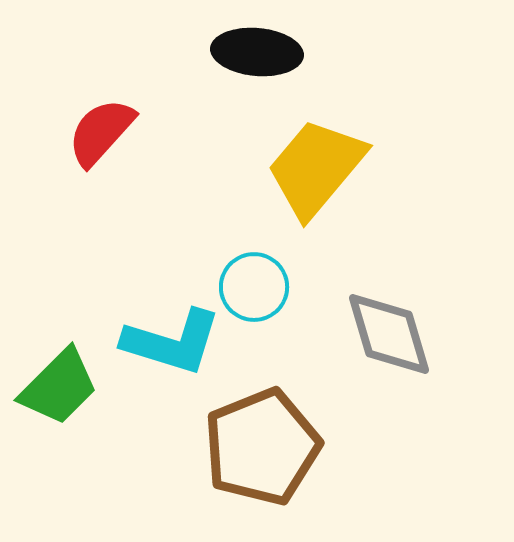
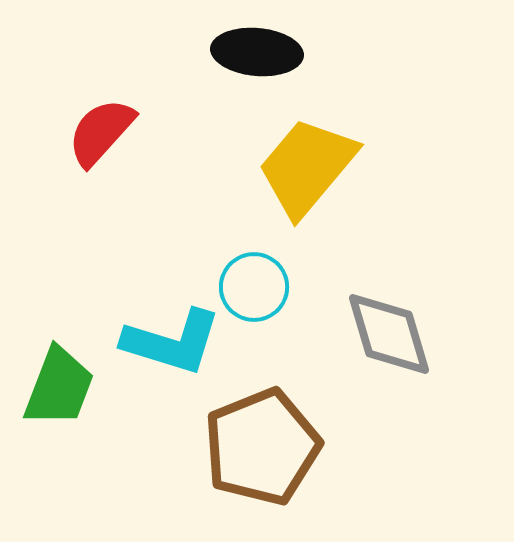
yellow trapezoid: moved 9 px left, 1 px up
green trapezoid: rotated 24 degrees counterclockwise
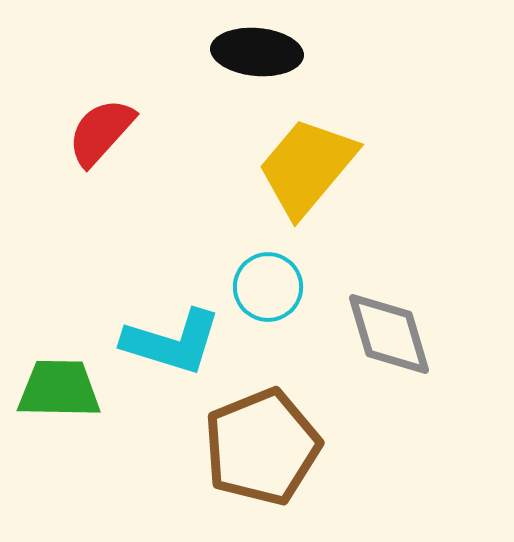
cyan circle: moved 14 px right
green trapezoid: moved 2 px down; rotated 110 degrees counterclockwise
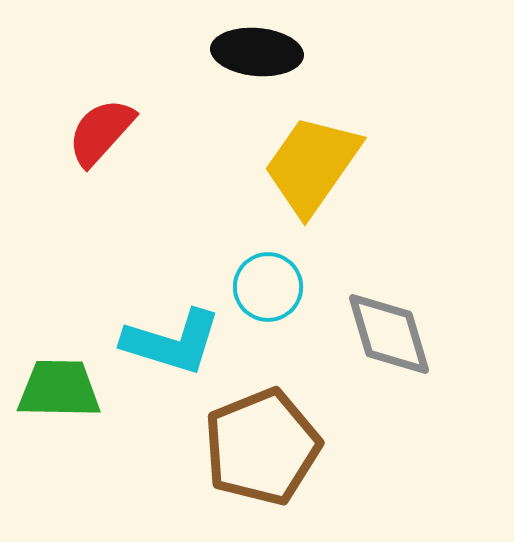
yellow trapezoid: moved 5 px right, 2 px up; rotated 5 degrees counterclockwise
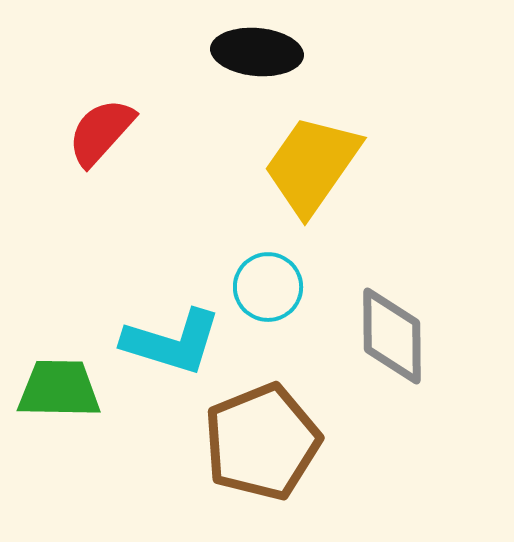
gray diamond: moved 3 px right, 2 px down; rotated 16 degrees clockwise
brown pentagon: moved 5 px up
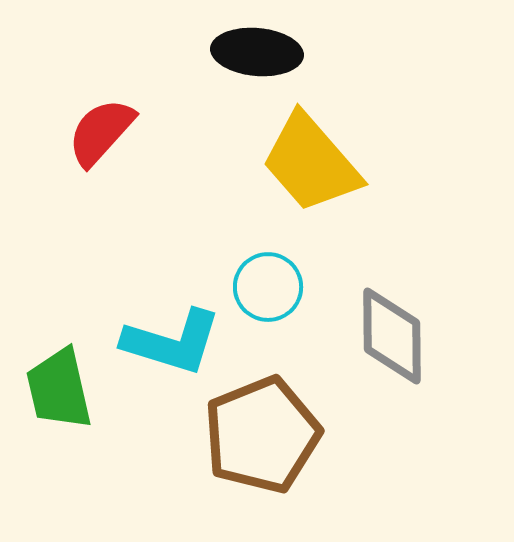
yellow trapezoid: moved 1 px left, 2 px up; rotated 76 degrees counterclockwise
green trapezoid: rotated 104 degrees counterclockwise
brown pentagon: moved 7 px up
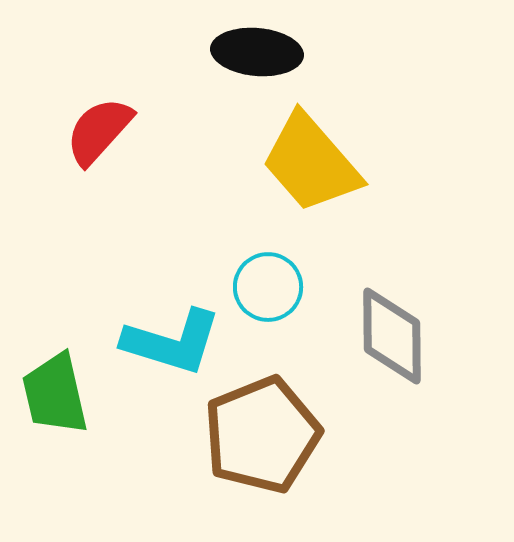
red semicircle: moved 2 px left, 1 px up
green trapezoid: moved 4 px left, 5 px down
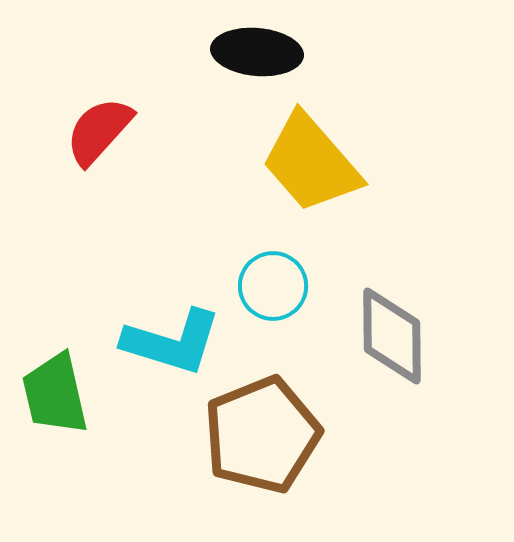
cyan circle: moved 5 px right, 1 px up
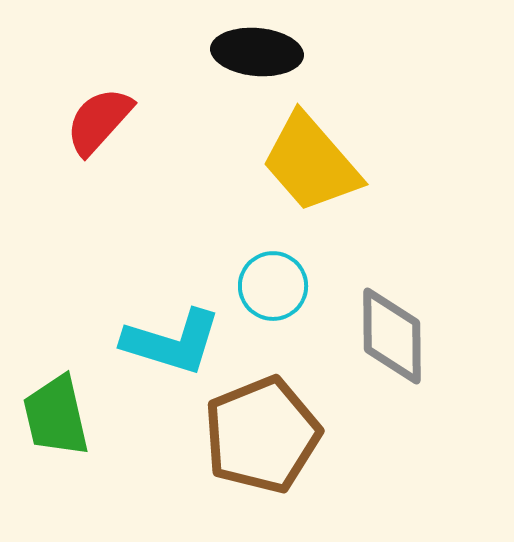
red semicircle: moved 10 px up
green trapezoid: moved 1 px right, 22 px down
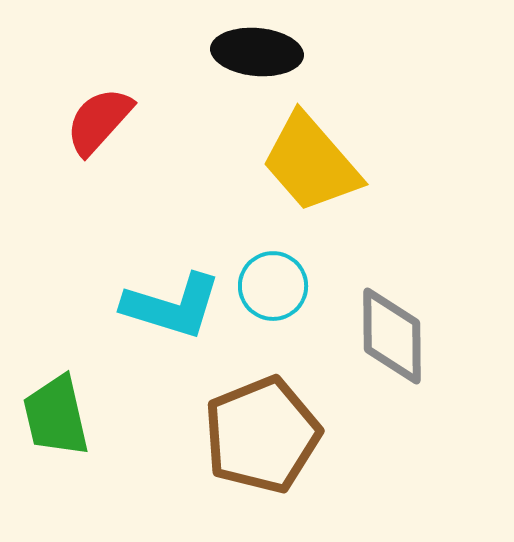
cyan L-shape: moved 36 px up
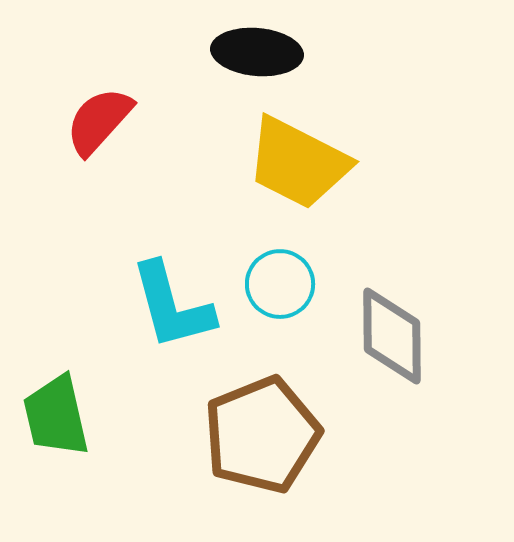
yellow trapezoid: moved 13 px left; rotated 22 degrees counterclockwise
cyan circle: moved 7 px right, 2 px up
cyan L-shape: rotated 58 degrees clockwise
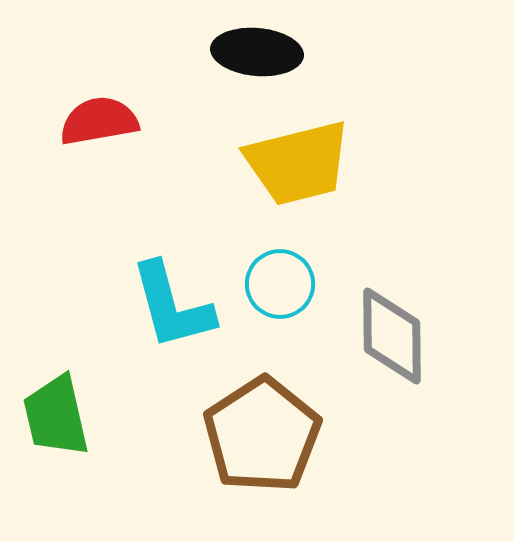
red semicircle: rotated 38 degrees clockwise
yellow trapezoid: rotated 41 degrees counterclockwise
brown pentagon: rotated 11 degrees counterclockwise
